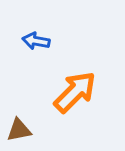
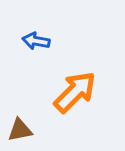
brown triangle: moved 1 px right
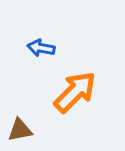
blue arrow: moved 5 px right, 7 px down
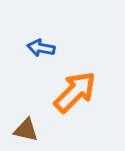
brown triangle: moved 6 px right; rotated 24 degrees clockwise
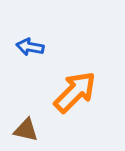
blue arrow: moved 11 px left, 1 px up
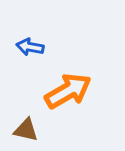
orange arrow: moved 7 px left, 1 px up; rotated 15 degrees clockwise
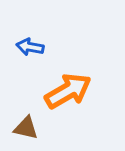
brown triangle: moved 2 px up
